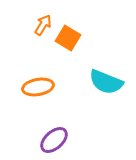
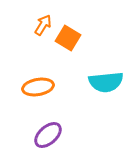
cyan semicircle: rotated 28 degrees counterclockwise
purple ellipse: moved 6 px left, 5 px up
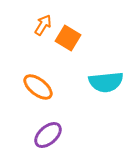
orange ellipse: rotated 48 degrees clockwise
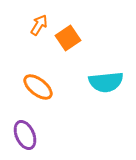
orange arrow: moved 4 px left
orange square: rotated 25 degrees clockwise
purple ellipse: moved 23 px left; rotated 72 degrees counterclockwise
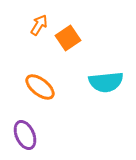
orange ellipse: moved 2 px right
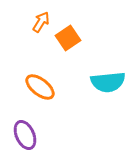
orange arrow: moved 2 px right, 3 px up
cyan semicircle: moved 2 px right
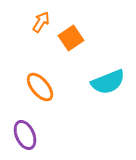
orange square: moved 3 px right
cyan semicircle: rotated 16 degrees counterclockwise
orange ellipse: rotated 12 degrees clockwise
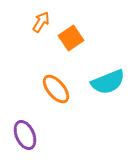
orange ellipse: moved 16 px right, 2 px down
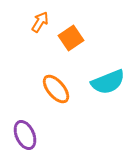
orange arrow: moved 1 px left
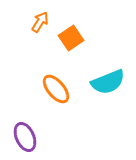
purple ellipse: moved 2 px down
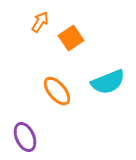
orange ellipse: moved 1 px right, 2 px down
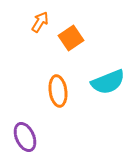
orange ellipse: moved 1 px right; rotated 32 degrees clockwise
